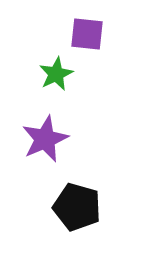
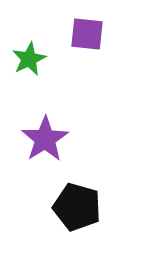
green star: moved 27 px left, 15 px up
purple star: rotated 9 degrees counterclockwise
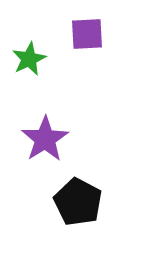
purple square: rotated 9 degrees counterclockwise
black pentagon: moved 1 px right, 5 px up; rotated 12 degrees clockwise
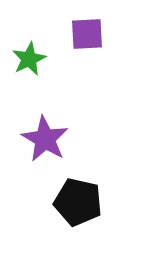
purple star: rotated 9 degrees counterclockwise
black pentagon: rotated 15 degrees counterclockwise
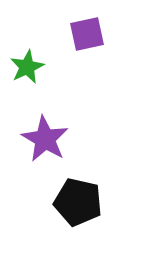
purple square: rotated 9 degrees counterclockwise
green star: moved 2 px left, 8 px down
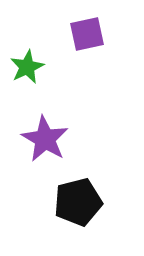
black pentagon: rotated 27 degrees counterclockwise
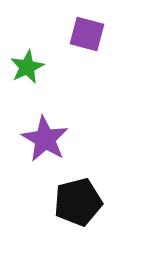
purple square: rotated 27 degrees clockwise
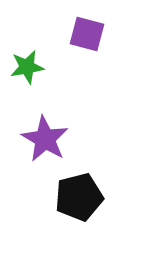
green star: rotated 16 degrees clockwise
black pentagon: moved 1 px right, 5 px up
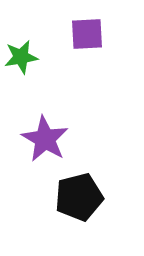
purple square: rotated 18 degrees counterclockwise
green star: moved 6 px left, 10 px up
